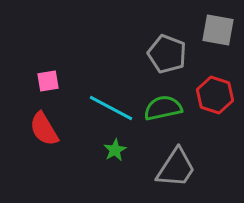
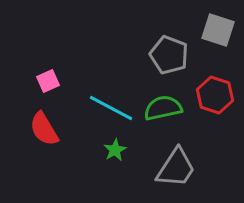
gray square: rotated 8 degrees clockwise
gray pentagon: moved 2 px right, 1 px down
pink square: rotated 15 degrees counterclockwise
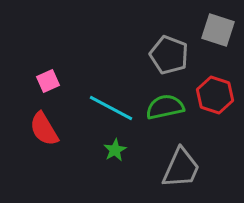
green semicircle: moved 2 px right, 1 px up
gray trapezoid: moved 5 px right; rotated 9 degrees counterclockwise
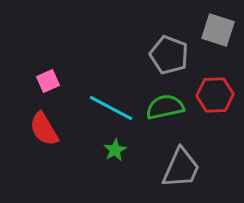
red hexagon: rotated 21 degrees counterclockwise
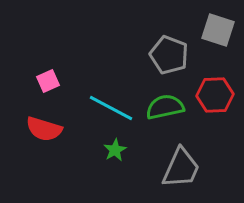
red semicircle: rotated 42 degrees counterclockwise
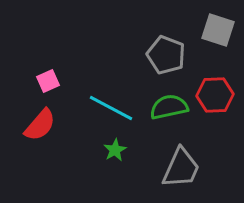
gray pentagon: moved 3 px left
green semicircle: moved 4 px right
red semicircle: moved 4 px left, 4 px up; rotated 66 degrees counterclockwise
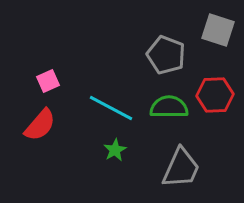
green semicircle: rotated 12 degrees clockwise
